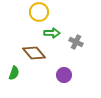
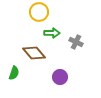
purple circle: moved 4 px left, 2 px down
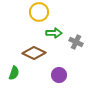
green arrow: moved 2 px right
brown diamond: rotated 25 degrees counterclockwise
purple circle: moved 1 px left, 2 px up
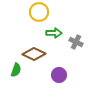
brown diamond: moved 1 px down
green semicircle: moved 2 px right, 3 px up
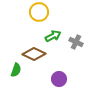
green arrow: moved 1 px left, 3 px down; rotated 28 degrees counterclockwise
purple circle: moved 4 px down
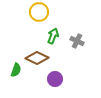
green arrow: rotated 42 degrees counterclockwise
gray cross: moved 1 px right, 1 px up
brown diamond: moved 3 px right, 4 px down
purple circle: moved 4 px left
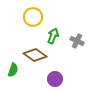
yellow circle: moved 6 px left, 5 px down
brown diamond: moved 2 px left, 3 px up; rotated 10 degrees clockwise
green semicircle: moved 3 px left
